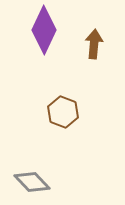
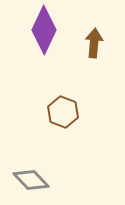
brown arrow: moved 1 px up
gray diamond: moved 1 px left, 2 px up
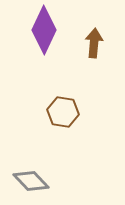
brown hexagon: rotated 12 degrees counterclockwise
gray diamond: moved 1 px down
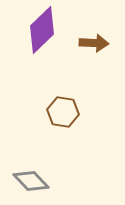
purple diamond: moved 2 px left; rotated 21 degrees clockwise
brown arrow: rotated 88 degrees clockwise
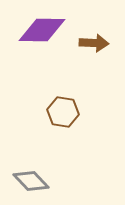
purple diamond: rotated 45 degrees clockwise
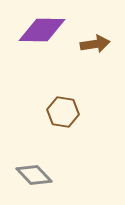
brown arrow: moved 1 px right, 1 px down; rotated 12 degrees counterclockwise
gray diamond: moved 3 px right, 6 px up
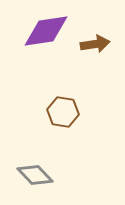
purple diamond: moved 4 px right, 1 px down; rotated 9 degrees counterclockwise
gray diamond: moved 1 px right
